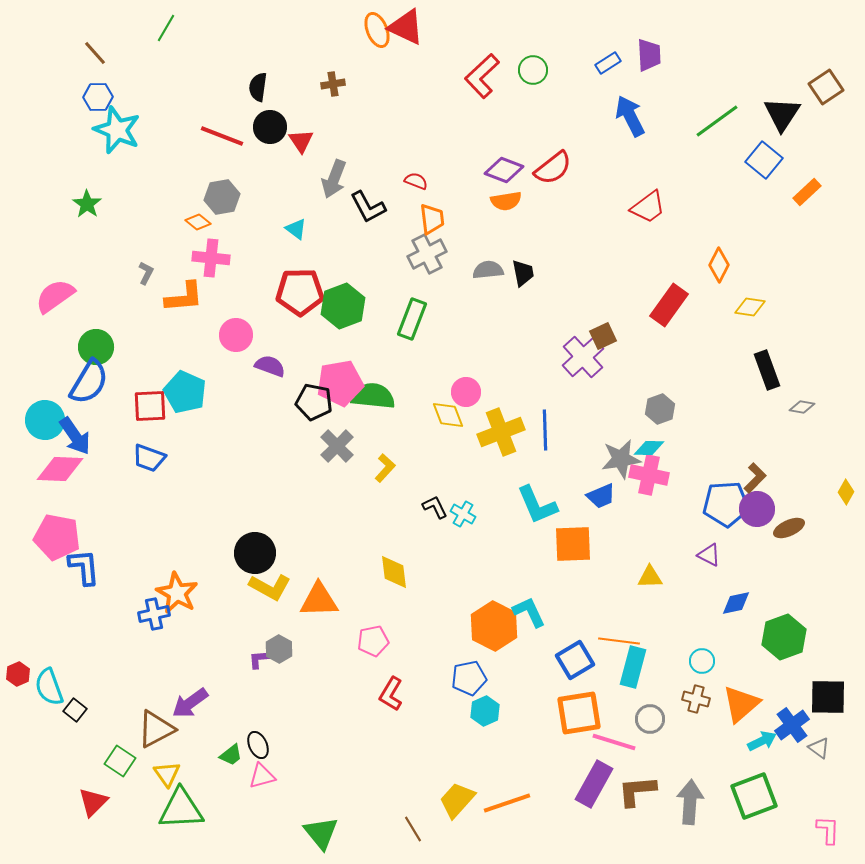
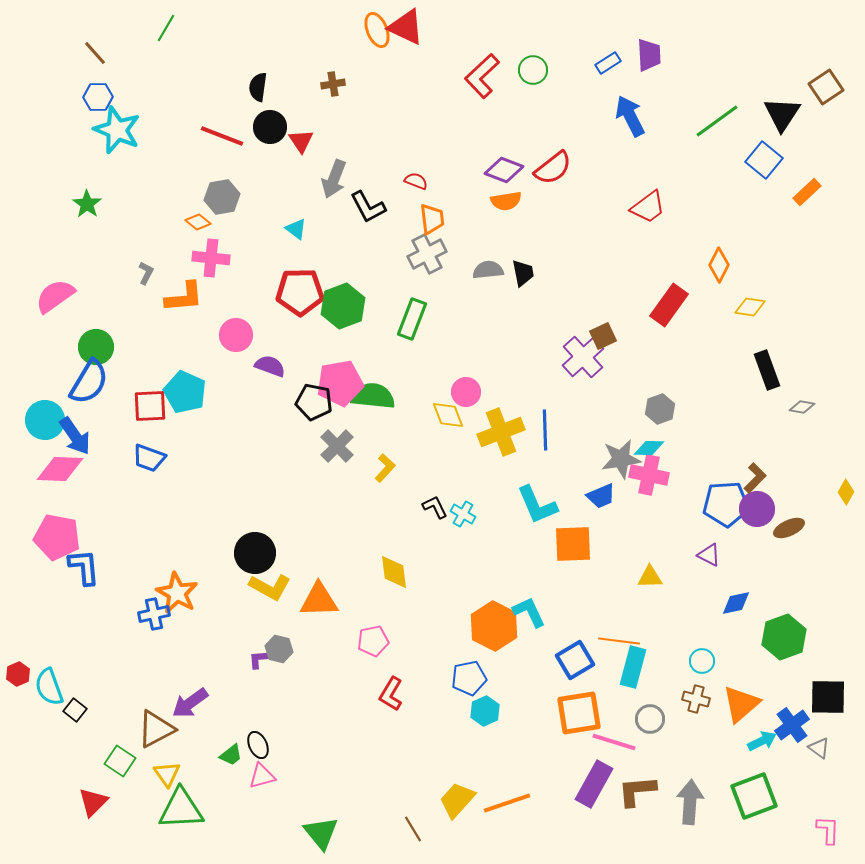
gray hexagon at (279, 649): rotated 16 degrees counterclockwise
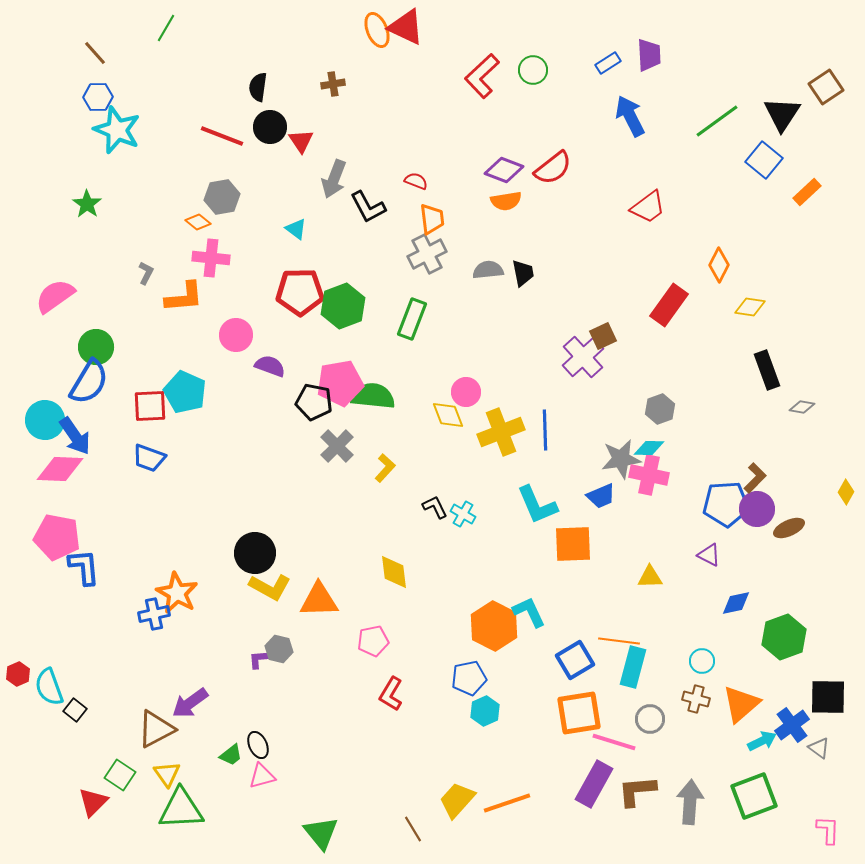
green square at (120, 761): moved 14 px down
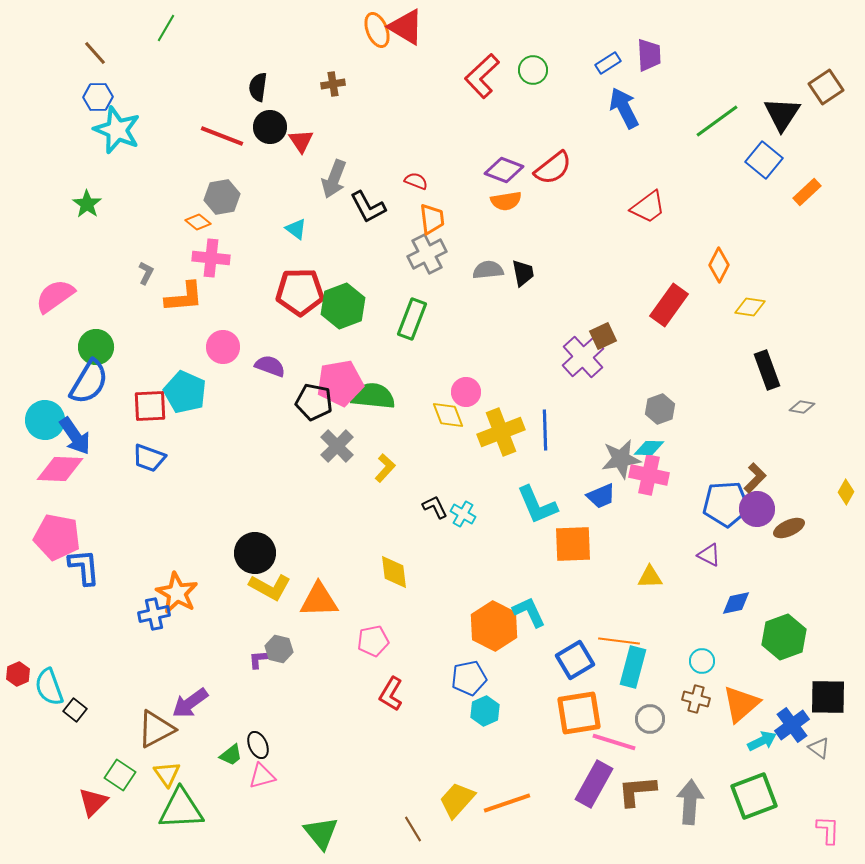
red triangle at (406, 27): rotated 6 degrees clockwise
blue arrow at (630, 116): moved 6 px left, 8 px up
pink circle at (236, 335): moved 13 px left, 12 px down
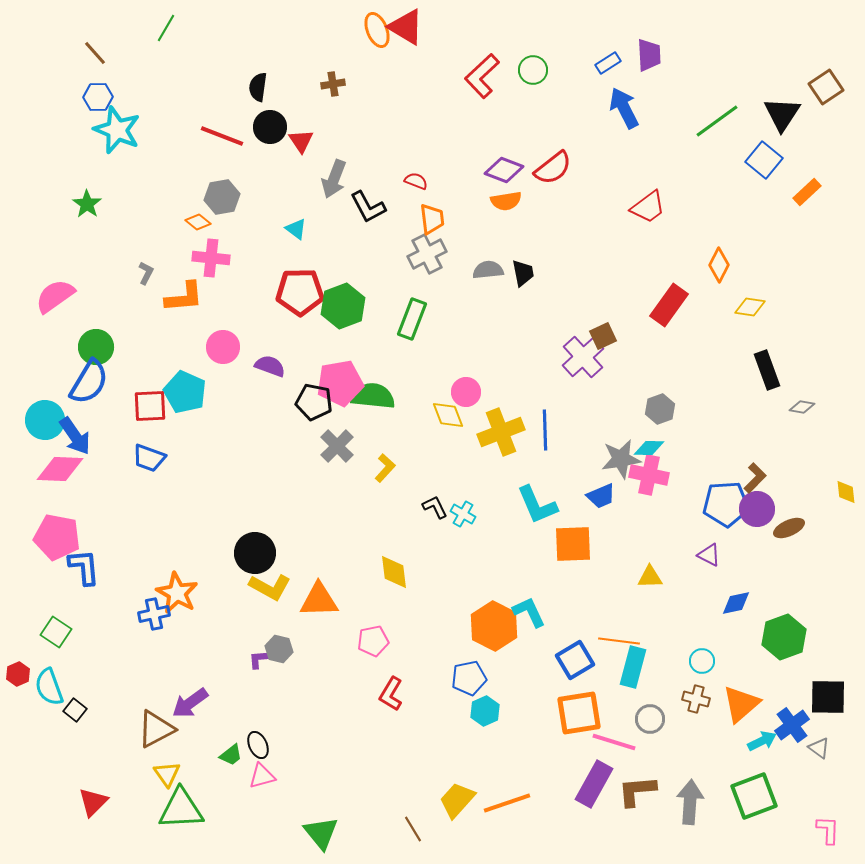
yellow diamond at (846, 492): rotated 35 degrees counterclockwise
green square at (120, 775): moved 64 px left, 143 px up
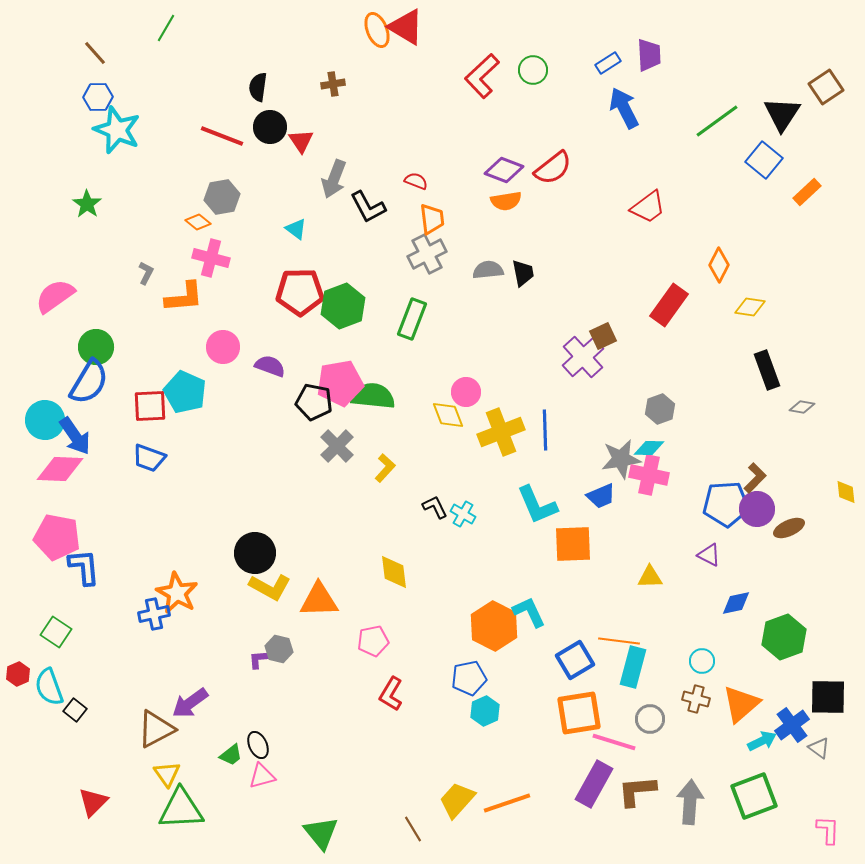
pink cross at (211, 258): rotated 9 degrees clockwise
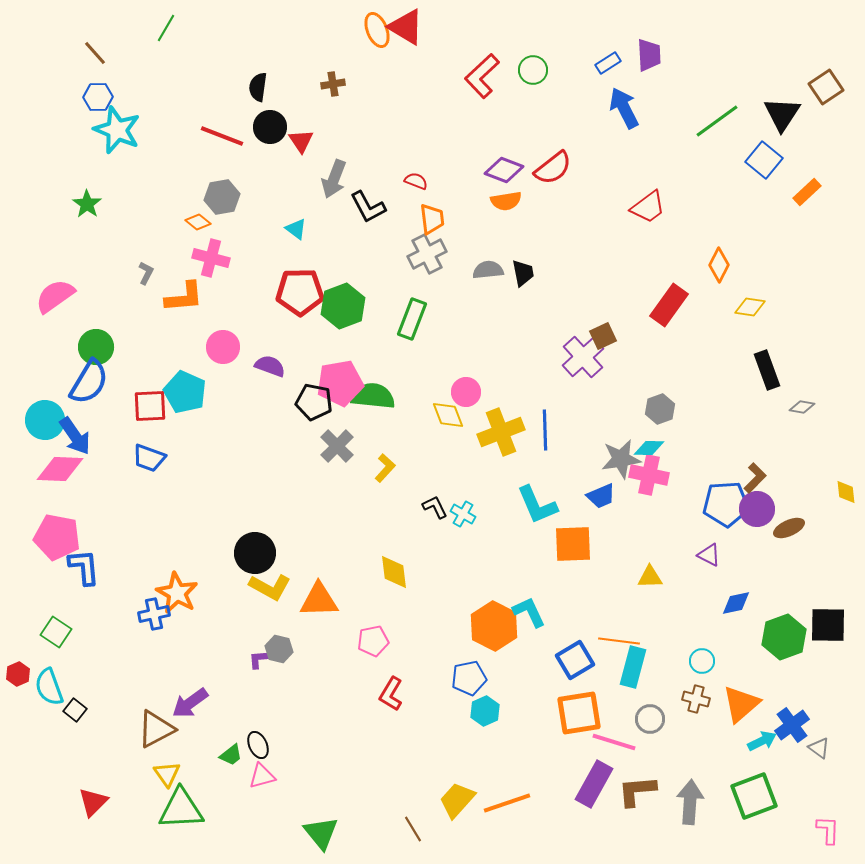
black square at (828, 697): moved 72 px up
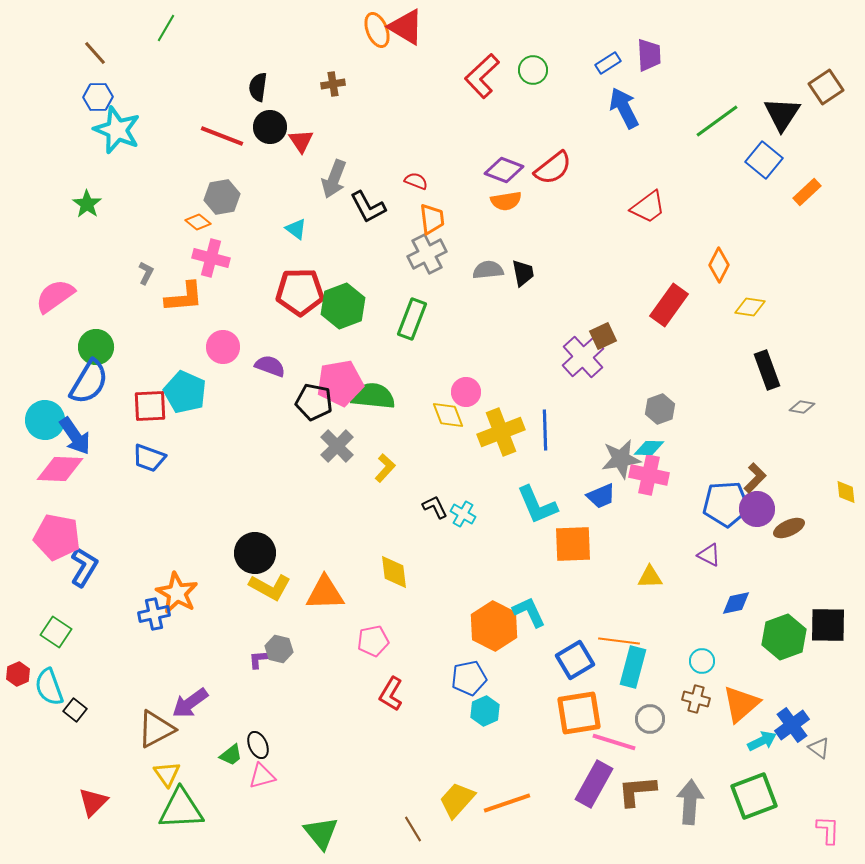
blue L-shape at (84, 567): rotated 36 degrees clockwise
orange triangle at (319, 600): moved 6 px right, 7 px up
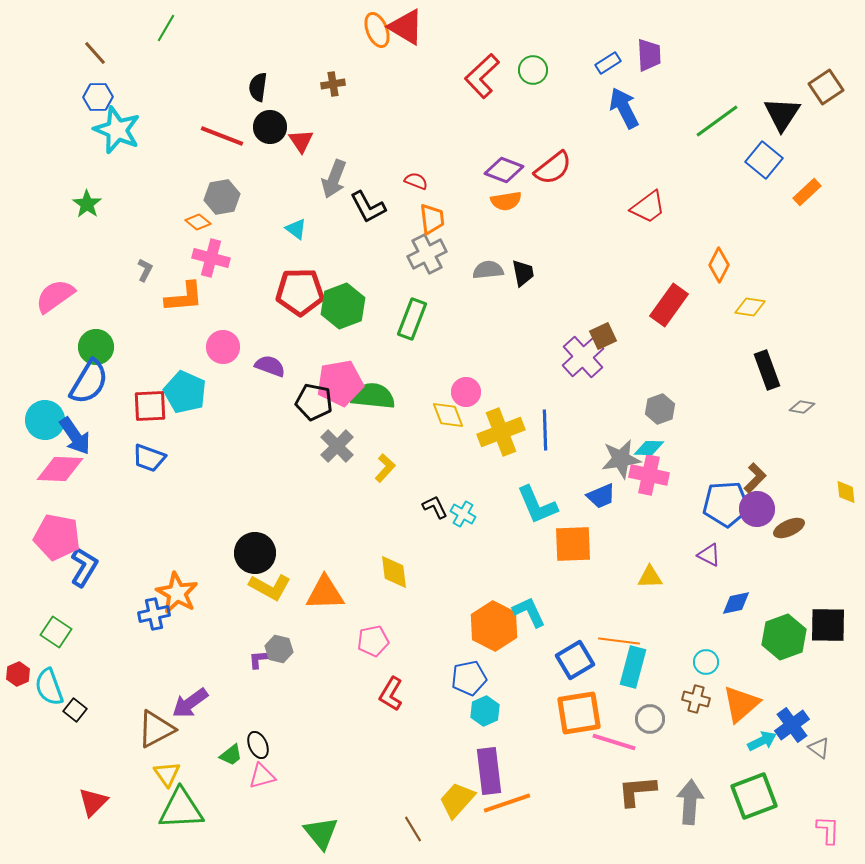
gray L-shape at (146, 273): moved 1 px left, 3 px up
cyan circle at (702, 661): moved 4 px right, 1 px down
purple rectangle at (594, 784): moved 105 px left, 13 px up; rotated 36 degrees counterclockwise
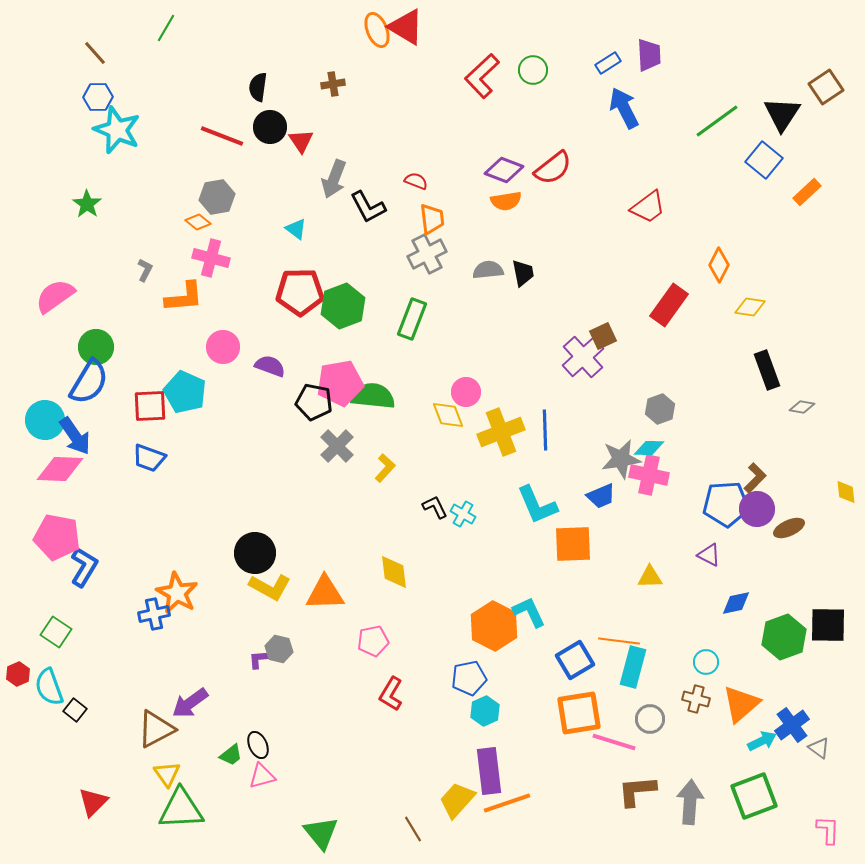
gray hexagon at (222, 197): moved 5 px left
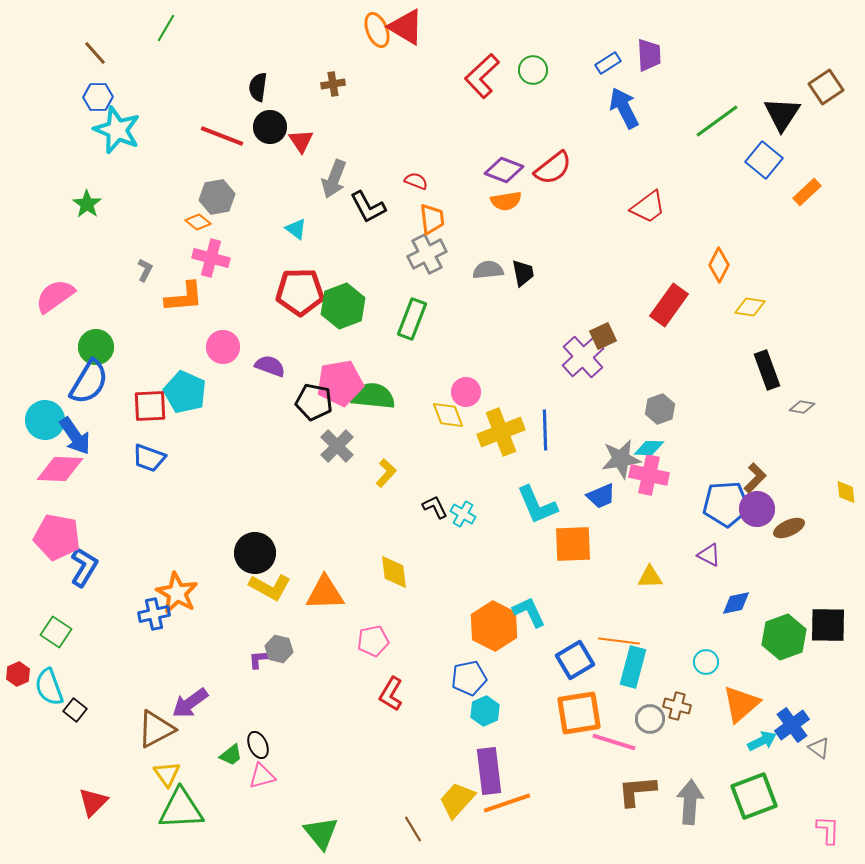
yellow L-shape at (385, 468): moved 1 px right, 5 px down
brown cross at (696, 699): moved 19 px left, 7 px down
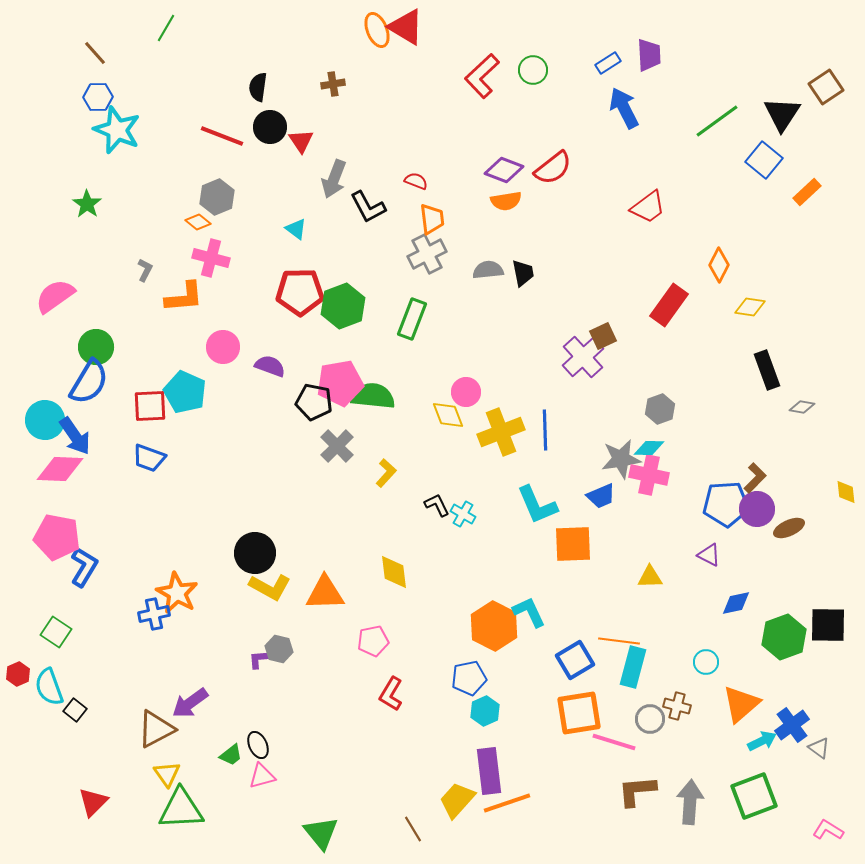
gray hexagon at (217, 197): rotated 12 degrees counterclockwise
black L-shape at (435, 507): moved 2 px right, 2 px up
pink L-shape at (828, 830): rotated 60 degrees counterclockwise
